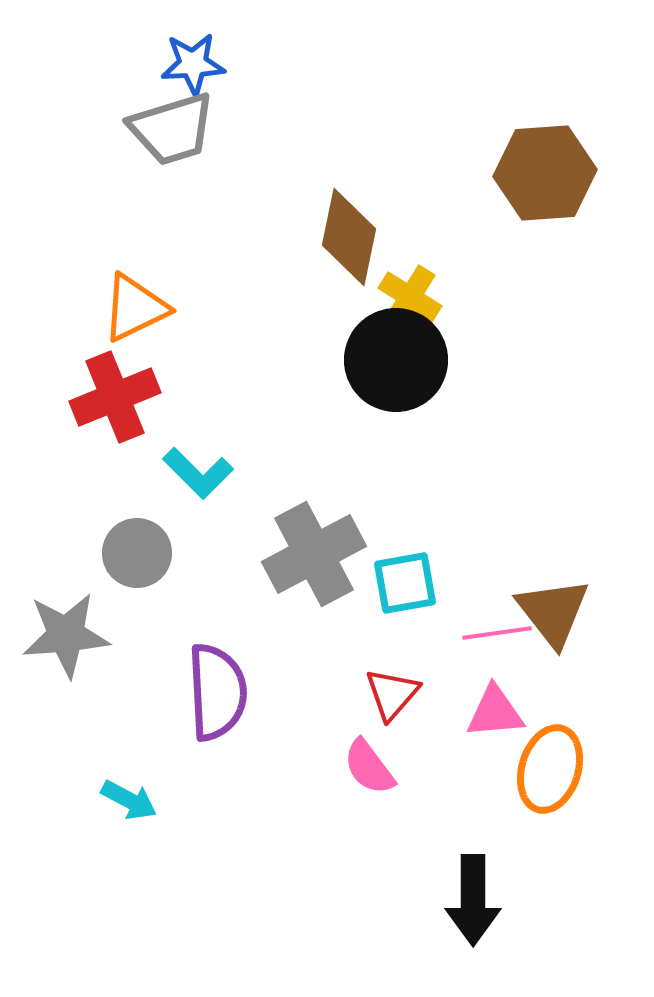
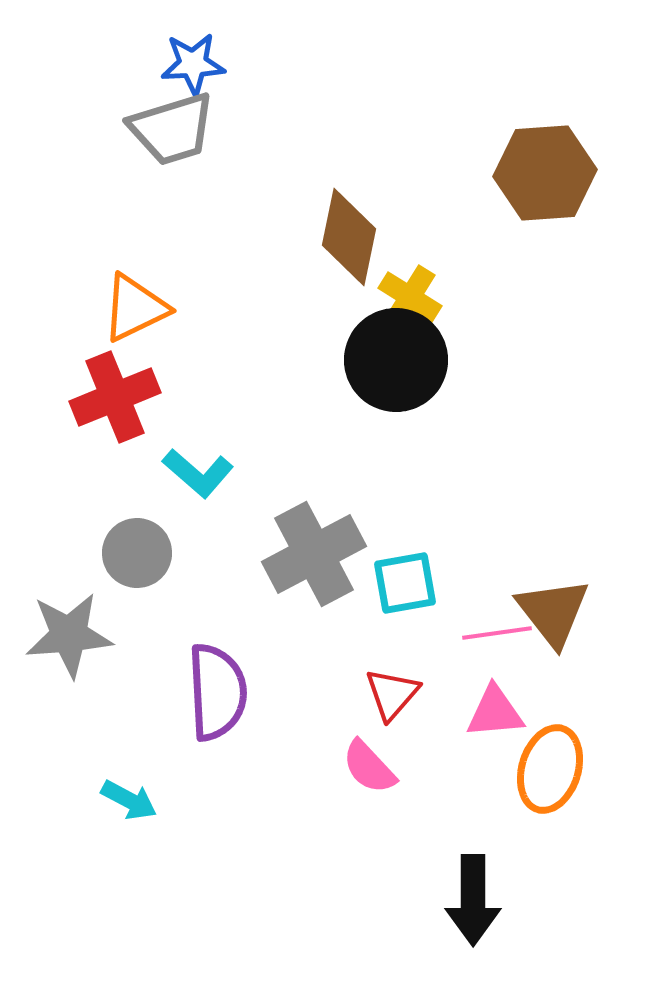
cyan L-shape: rotated 4 degrees counterclockwise
gray star: moved 3 px right
pink semicircle: rotated 6 degrees counterclockwise
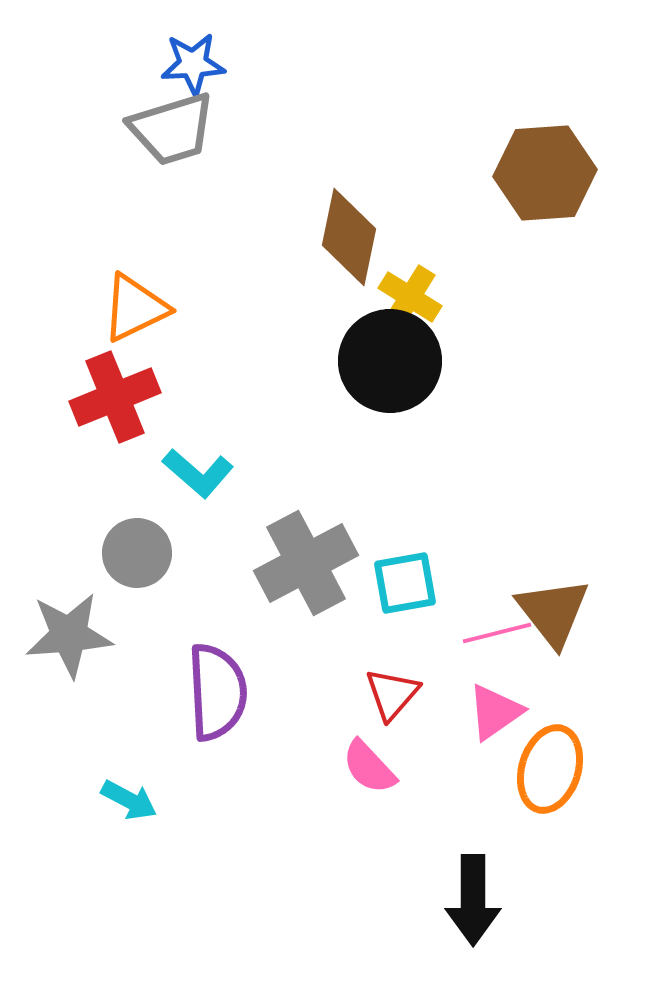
black circle: moved 6 px left, 1 px down
gray cross: moved 8 px left, 9 px down
pink line: rotated 6 degrees counterclockwise
pink triangle: rotated 30 degrees counterclockwise
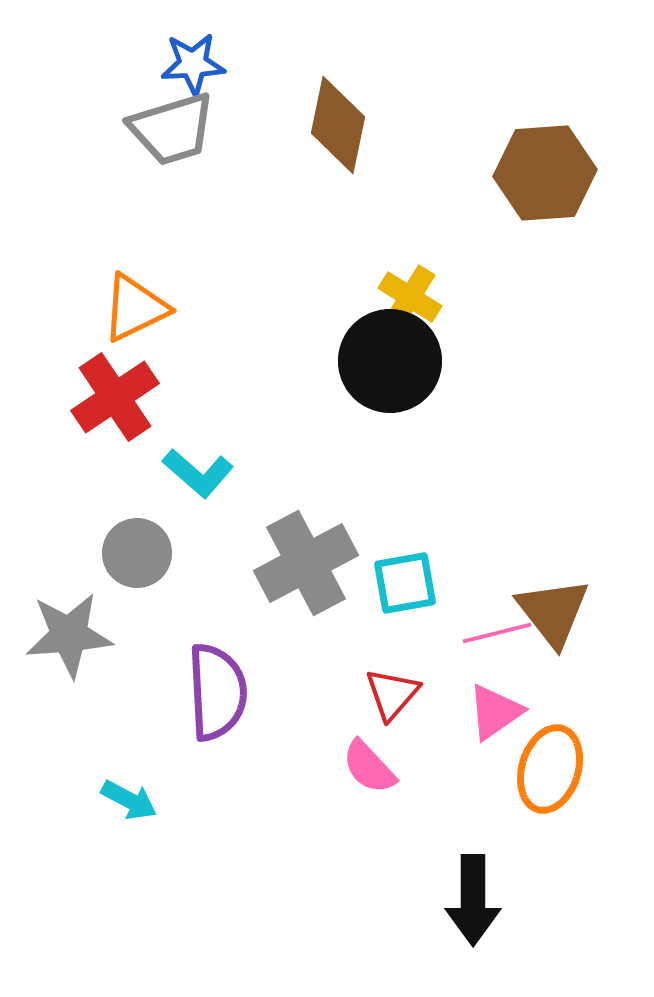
brown diamond: moved 11 px left, 112 px up
red cross: rotated 12 degrees counterclockwise
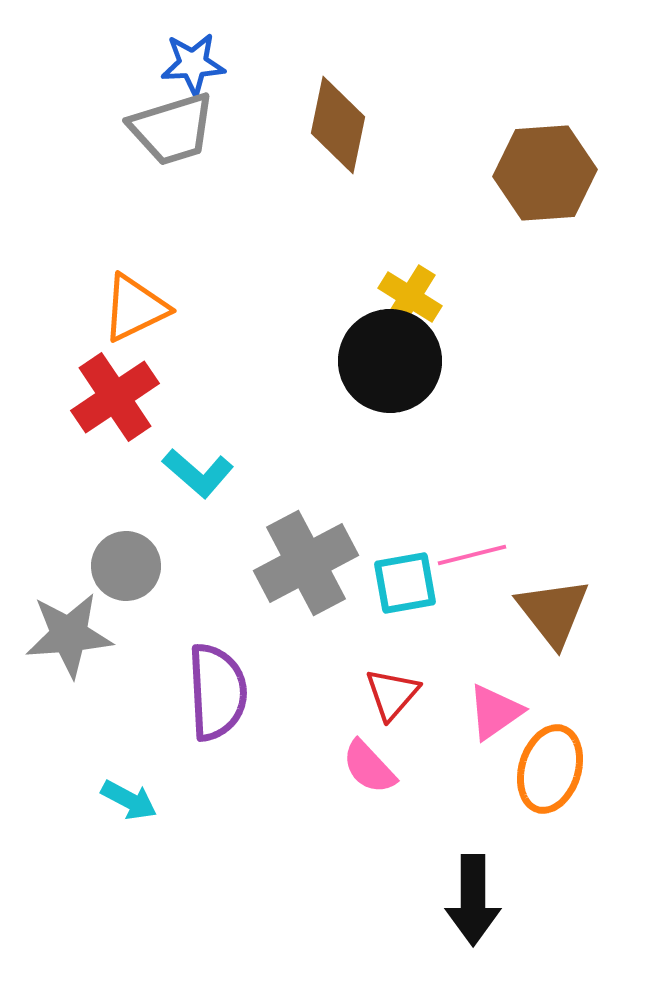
gray circle: moved 11 px left, 13 px down
pink line: moved 25 px left, 78 px up
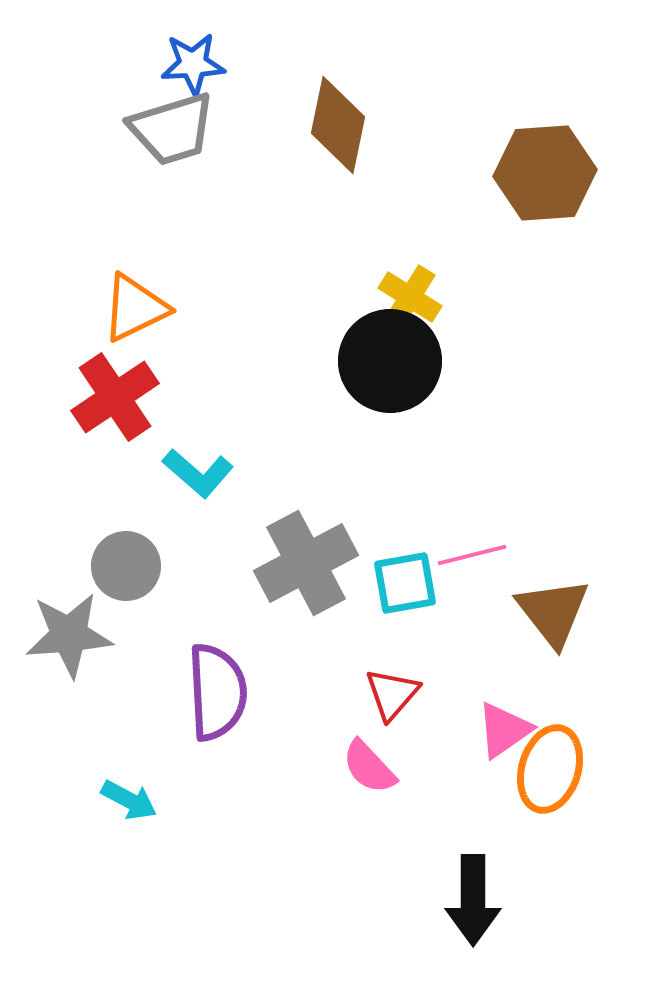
pink triangle: moved 9 px right, 18 px down
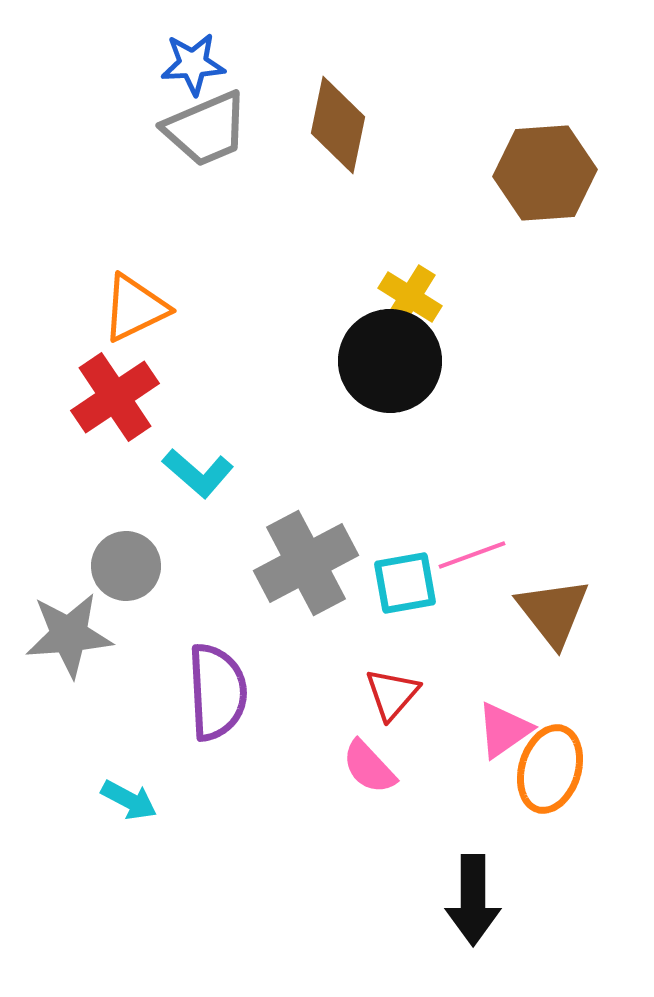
gray trapezoid: moved 34 px right; rotated 6 degrees counterclockwise
pink line: rotated 6 degrees counterclockwise
